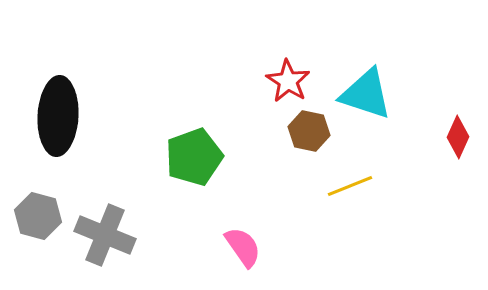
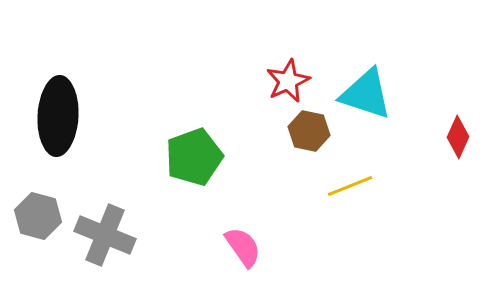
red star: rotated 15 degrees clockwise
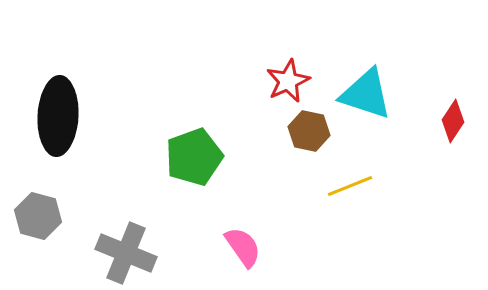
red diamond: moved 5 px left, 16 px up; rotated 9 degrees clockwise
gray cross: moved 21 px right, 18 px down
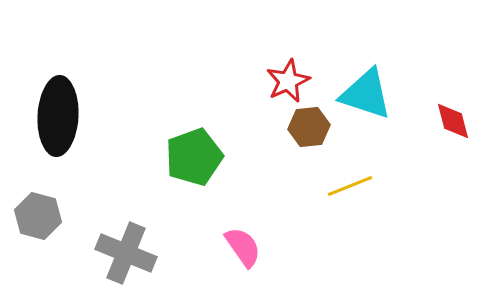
red diamond: rotated 48 degrees counterclockwise
brown hexagon: moved 4 px up; rotated 18 degrees counterclockwise
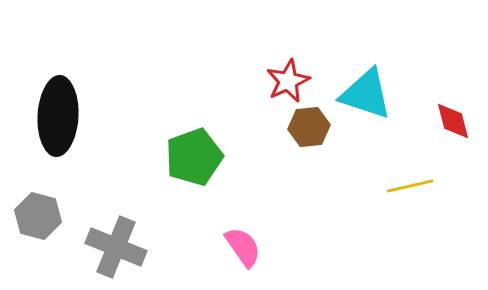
yellow line: moved 60 px right; rotated 9 degrees clockwise
gray cross: moved 10 px left, 6 px up
